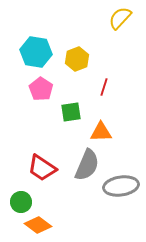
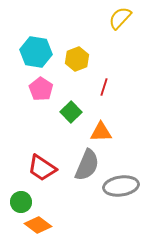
green square: rotated 35 degrees counterclockwise
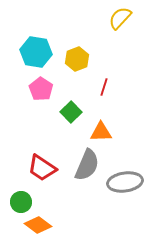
gray ellipse: moved 4 px right, 4 px up
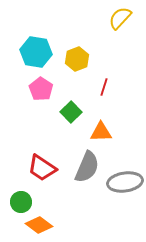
gray semicircle: moved 2 px down
orange diamond: moved 1 px right
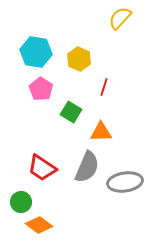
yellow hexagon: moved 2 px right; rotated 15 degrees counterclockwise
green square: rotated 15 degrees counterclockwise
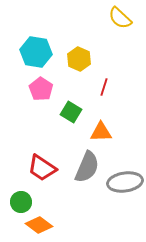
yellow semicircle: rotated 90 degrees counterclockwise
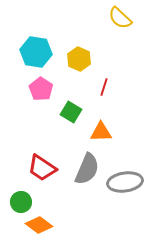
gray semicircle: moved 2 px down
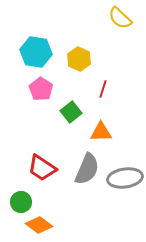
red line: moved 1 px left, 2 px down
green square: rotated 20 degrees clockwise
gray ellipse: moved 4 px up
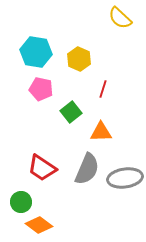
pink pentagon: rotated 20 degrees counterclockwise
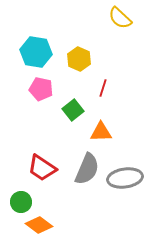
red line: moved 1 px up
green square: moved 2 px right, 2 px up
